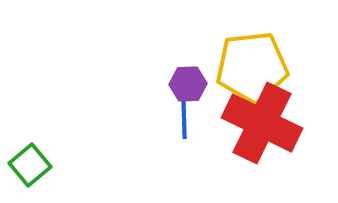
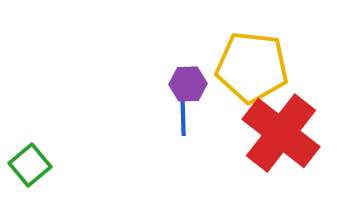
yellow pentagon: rotated 12 degrees clockwise
blue line: moved 1 px left, 3 px up
red cross: moved 19 px right, 10 px down; rotated 12 degrees clockwise
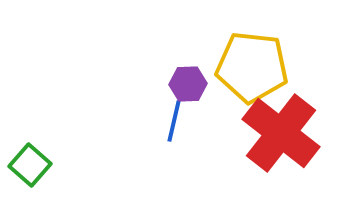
blue line: moved 9 px left, 6 px down; rotated 15 degrees clockwise
green square: rotated 9 degrees counterclockwise
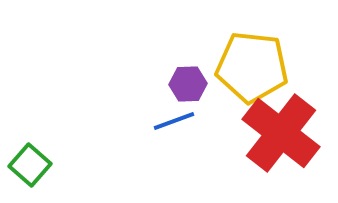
blue line: rotated 57 degrees clockwise
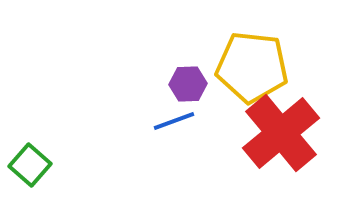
red cross: rotated 12 degrees clockwise
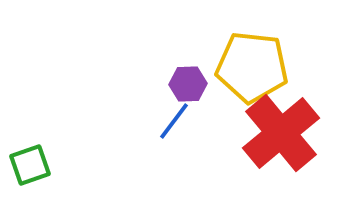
blue line: rotated 33 degrees counterclockwise
green square: rotated 30 degrees clockwise
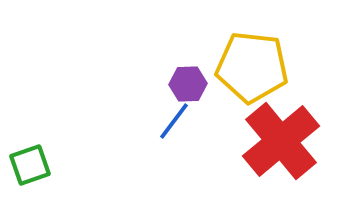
red cross: moved 8 px down
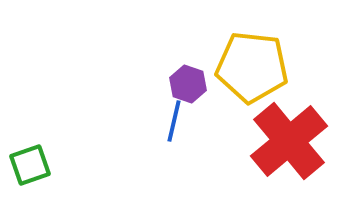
purple hexagon: rotated 21 degrees clockwise
blue line: rotated 24 degrees counterclockwise
red cross: moved 8 px right
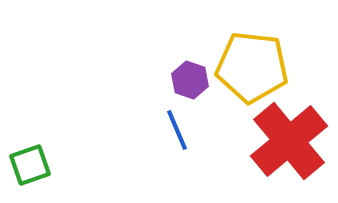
purple hexagon: moved 2 px right, 4 px up
blue line: moved 3 px right, 9 px down; rotated 36 degrees counterclockwise
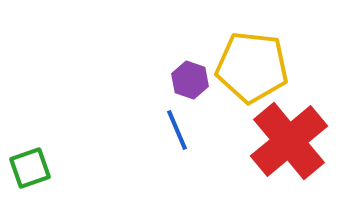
green square: moved 3 px down
